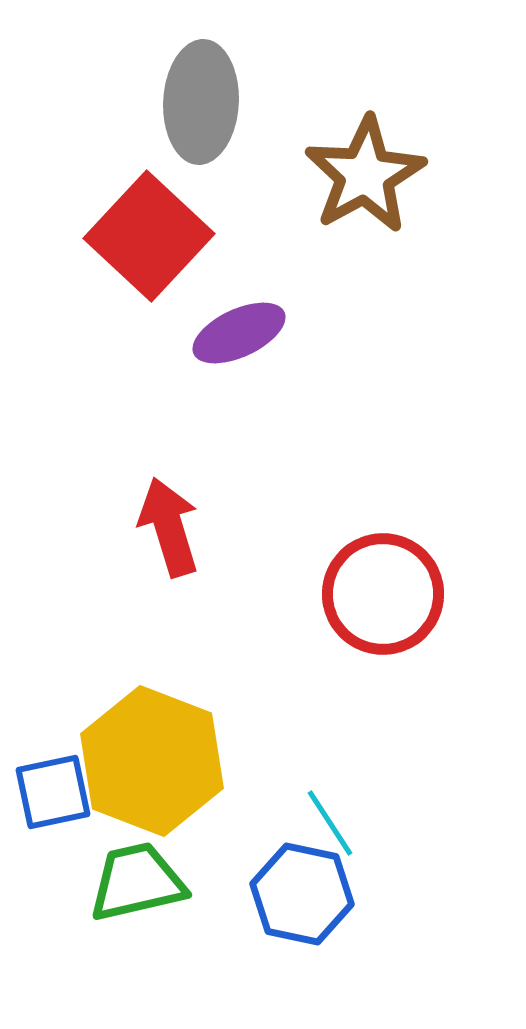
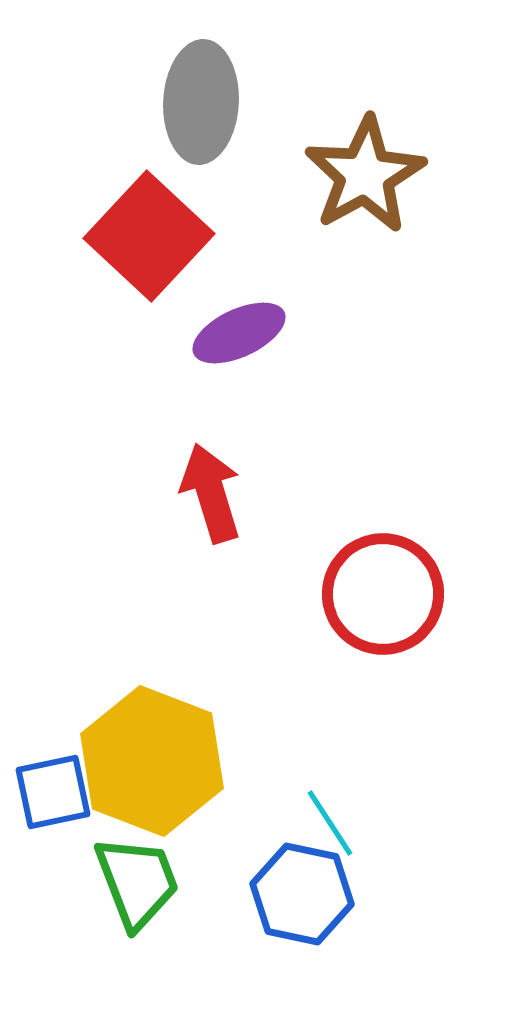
red arrow: moved 42 px right, 34 px up
green trapezoid: rotated 82 degrees clockwise
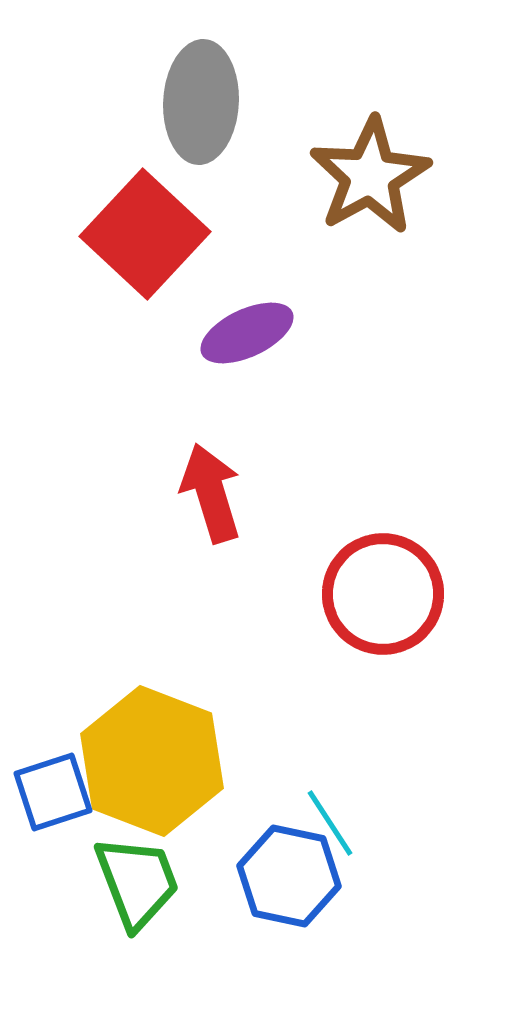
brown star: moved 5 px right, 1 px down
red square: moved 4 px left, 2 px up
purple ellipse: moved 8 px right
blue square: rotated 6 degrees counterclockwise
blue hexagon: moved 13 px left, 18 px up
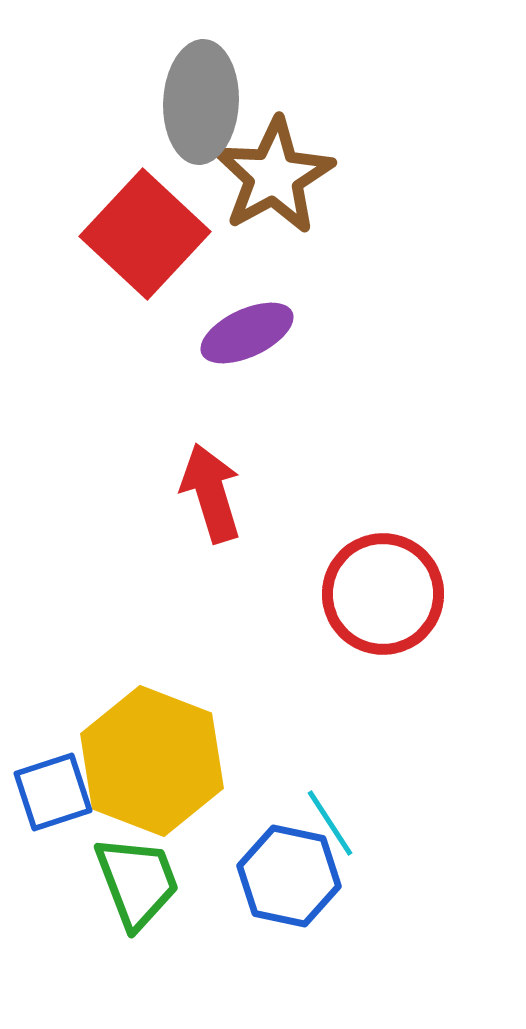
brown star: moved 96 px left
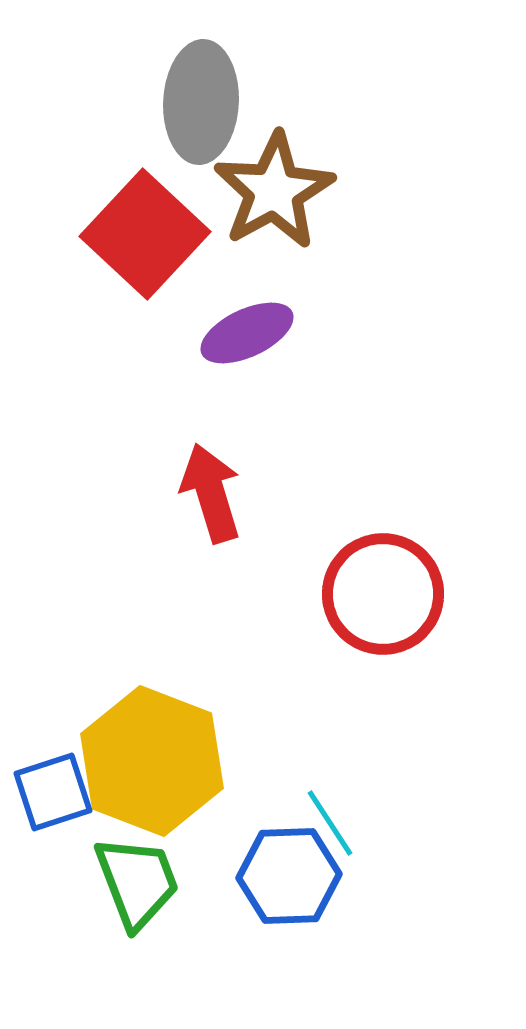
brown star: moved 15 px down
blue hexagon: rotated 14 degrees counterclockwise
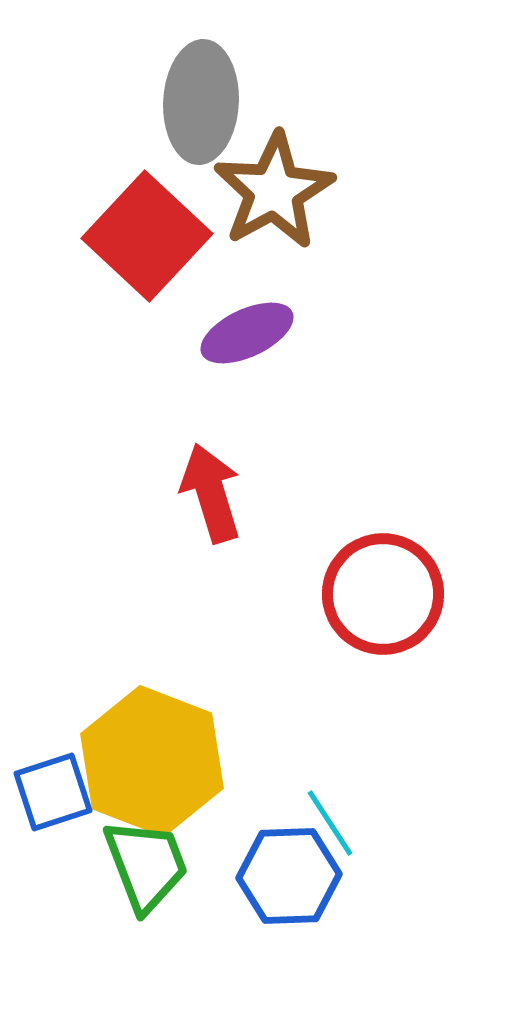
red square: moved 2 px right, 2 px down
green trapezoid: moved 9 px right, 17 px up
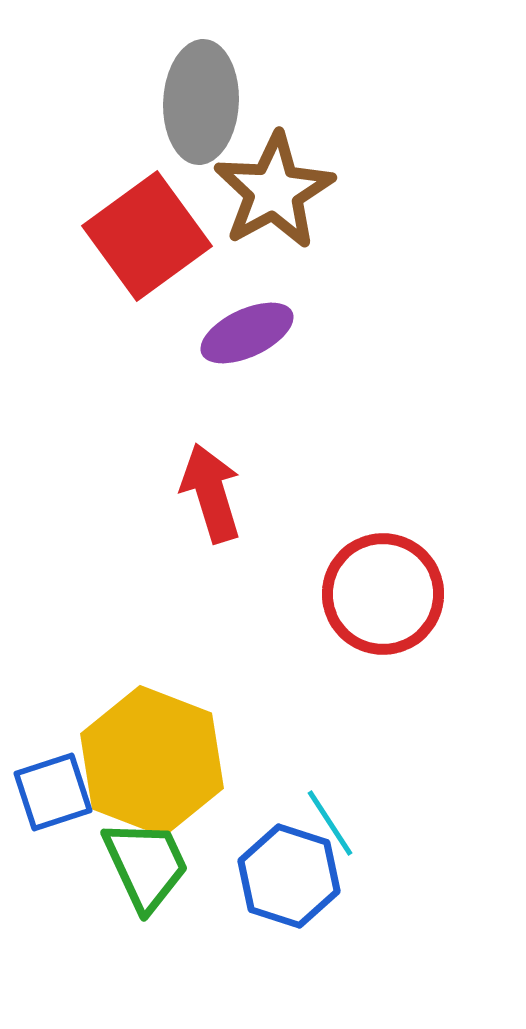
red square: rotated 11 degrees clockwise
green trapezoid: rotated 4 degrees counterclockwise
blue hexagon: rotated 20 degrees clockwise
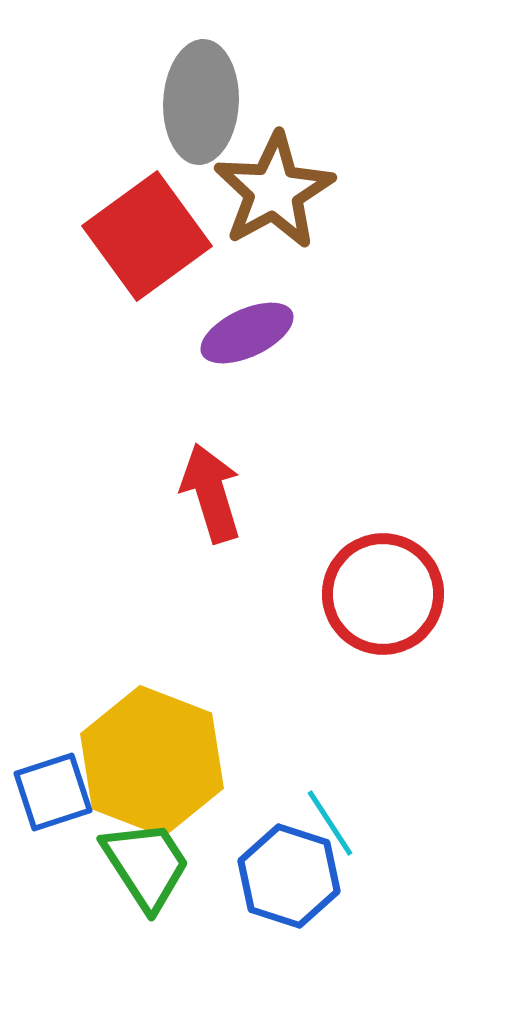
green trapezoid: rotated 8 degrees counterclockwise
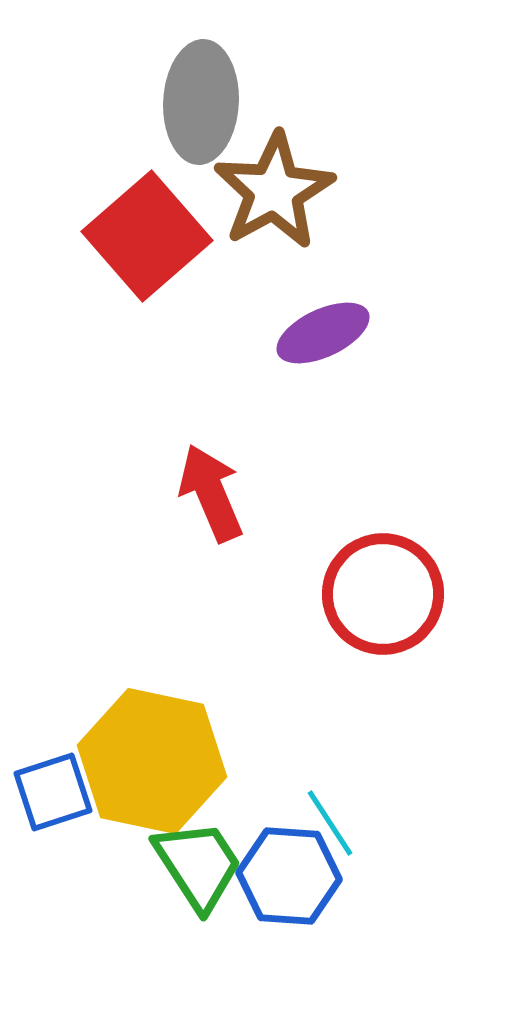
red square: rotated 5 degrees counterclockwise
purple ellipse: moved 76 px right
red arrow: rotated 6 degrees counterclockwise
yellow hexagon: rotated 9 degrees counterclockwise
green trapezoid: moved 52 px right
blue hexagon: rotated 14 degrees counterclockwise
